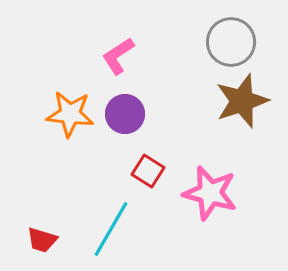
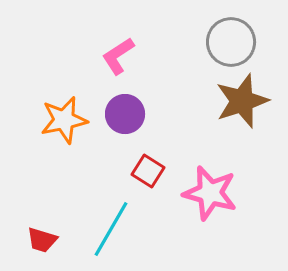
orange star: moved 6 px left, 6 px down; rotated 18 degrees counterclockwise
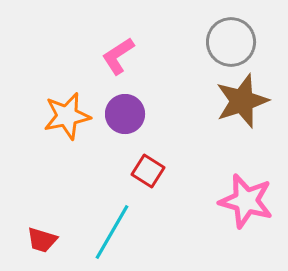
orange star: moved 3 px right, 4 px up
pink star: moved 36 px right, 8 px down
cyan line: moved 1 px right, 3 px down
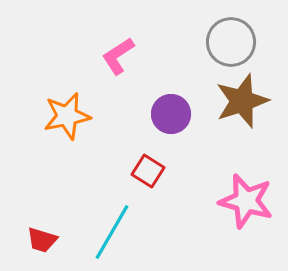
purple circle: moved 46 px right
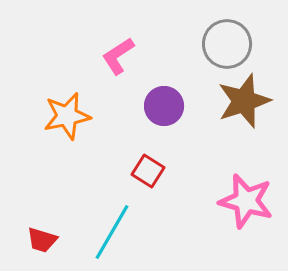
gray circle: moved 4 px left, 2 px down
brown star: moved 2 px right
purple circle: moved 7 px left, 8 px up
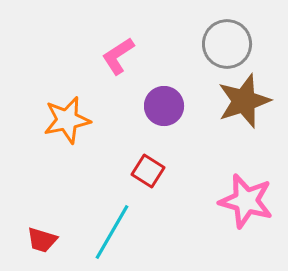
orange star: moved 4 px down
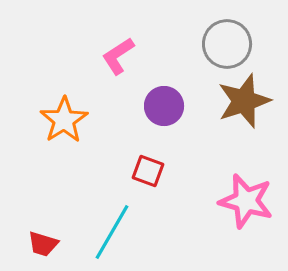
orange star: moved 3 px left; rotated 21 degrees counterclockwise
red square: rotated 12 degrees counterclockwise
red trapezoid: moved 1 px right, 4 px down
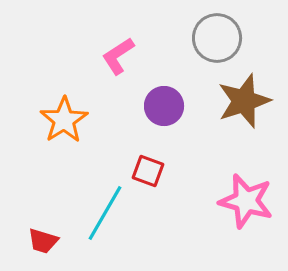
gray circle: moved 10 px left, 6 px up
cyan line: moved 7 px left, 19 px up
red trapezoid: moved 3 px up
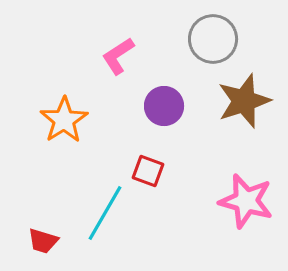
gray circle: moved 4 px left, 1 px down
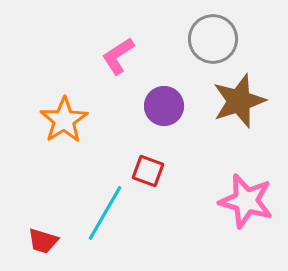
brown star: moved 5 px left
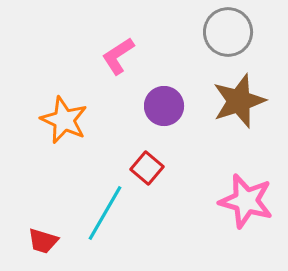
gray circle: moved 15 px right, 7 px up
orange star: rotated 15 degrees counterclockwise
red square: moved 1 px left, 3 px up; rotated 20 degrees clockwise
